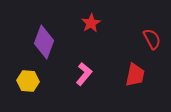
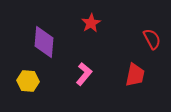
purple diamond: rotated 16 degrees counterclockwise
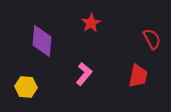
purple diamond: moved 2 px left, 1 px up
red trapezoid: moved 3 px right, 1 px down
yellow hexagon: moved 2 px left, 6 px down
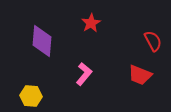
red semicircle: moved 1 px right, 2 px down
red trapezoid: moved 2 px right, 1 px up; rotated 100 degrees clockwise
yellow hexagon: moved 5 px right, 9 px down
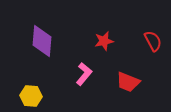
red star: moved 13 px right, 18 px down; rotated 18 degrees clockwise
red trapezoid: moved 12 px left, 7 px down
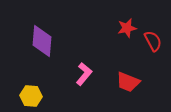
red star: moved 23 px right, 13 px up
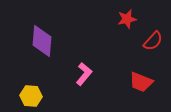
red star: moved 9 px up
red semicircle: rotated 70 degrees clockwise
red trapezoid: moved 13 px right
